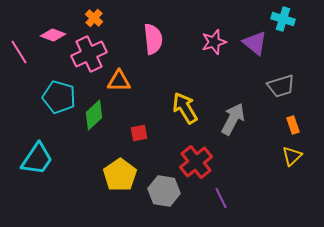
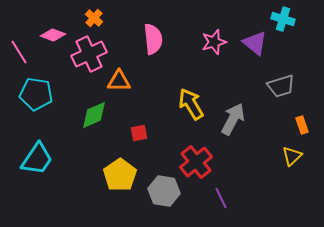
cyan pentagon: moved 23 px left, 3 px up; rotated 8 degrees counterclockwise
yellow arrow: moved 6 px right, 4 px up
green diamond: rotated 20 degrees clockwise
orange rectangle: moved 9 px right
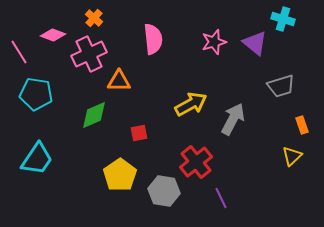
yellow arrow: rotated 92 degrees clockwise
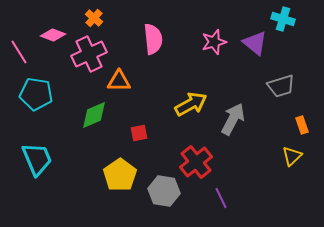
cyan trapezoid: rotated 57 degrees counterclockwise
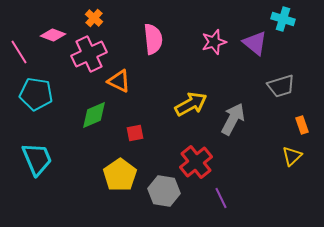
orange triangle: rotated 25 degrees clockwise
red square: moved 4 px left
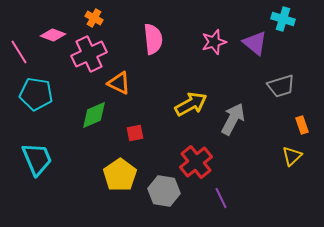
orange cross: rotated 12 degrees counterclockwise
orange triangle: moved 2 px down
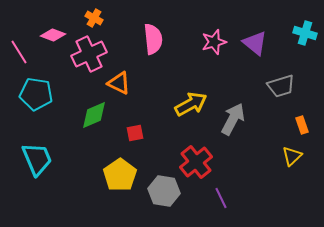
cyan cross: moved 22 px right, 14 px down
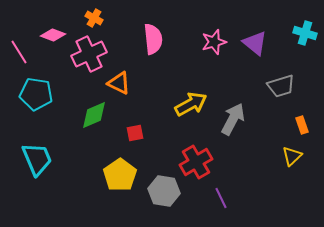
red cross: rotated 8 degrees clockwise
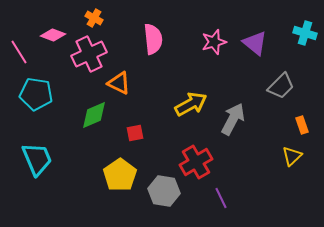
gray trapezoid: rotated 28 degrees counterclockwise
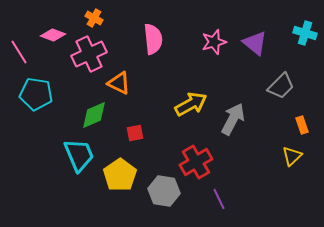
cyan trapezoid: moved 42 px right, 4 px up
purple line: moved 2 px left, 1 px down
